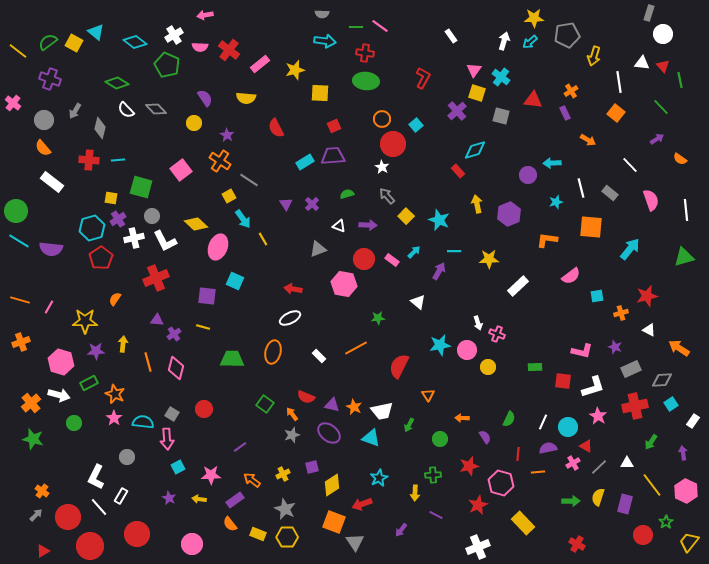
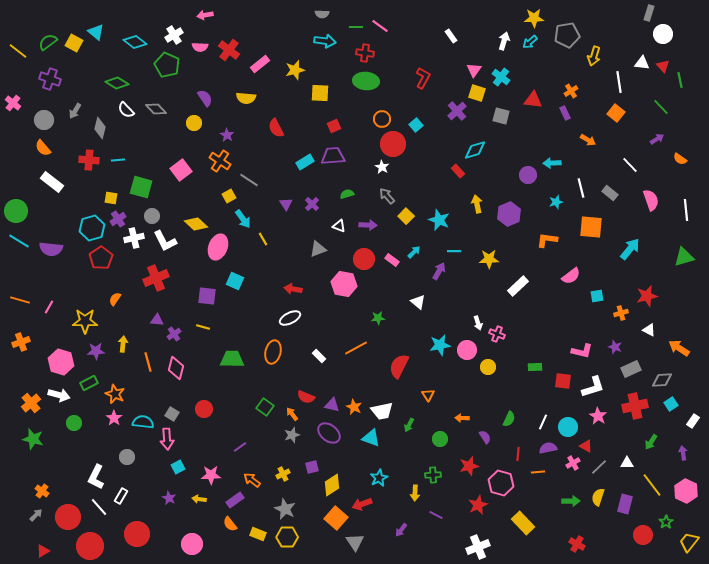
green square at (265, 404): moved 3 px down
orange square at (334, 522): moved 2 px right, 4 px up; rotated 20 degrees clockwise
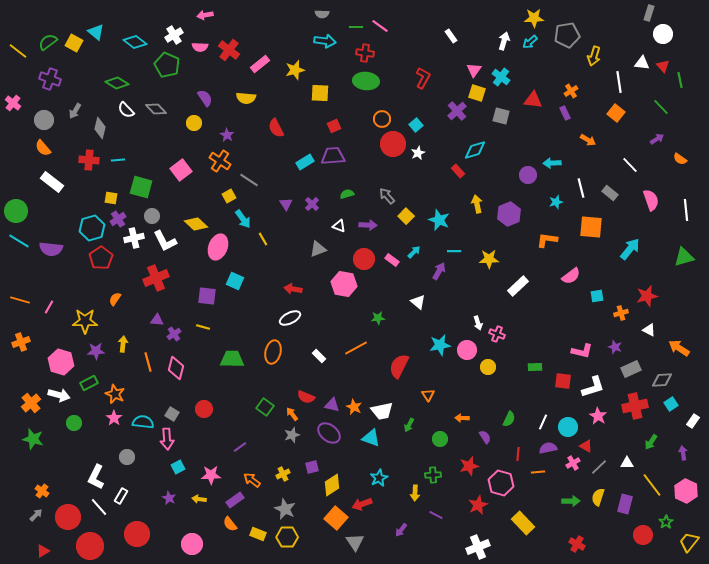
white star at (382, 167): moved 36 px right, 14 px up; rotated 16 degrees clockwise
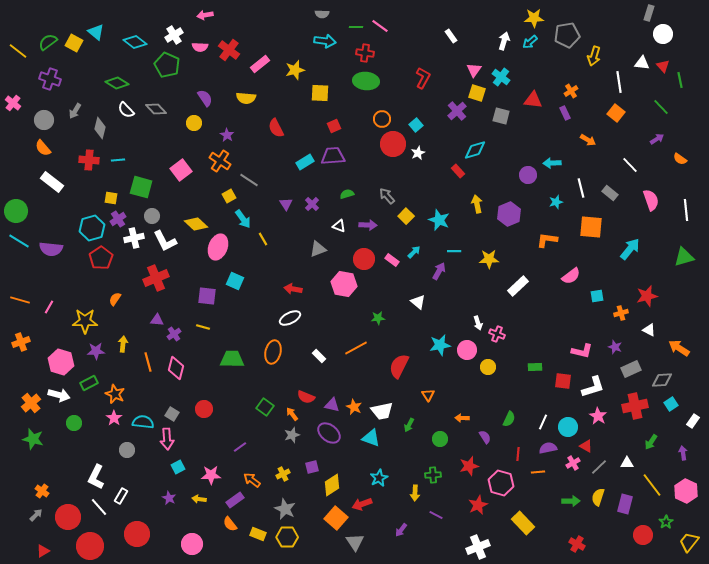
gray circle at (127, 457): moved 7 px up
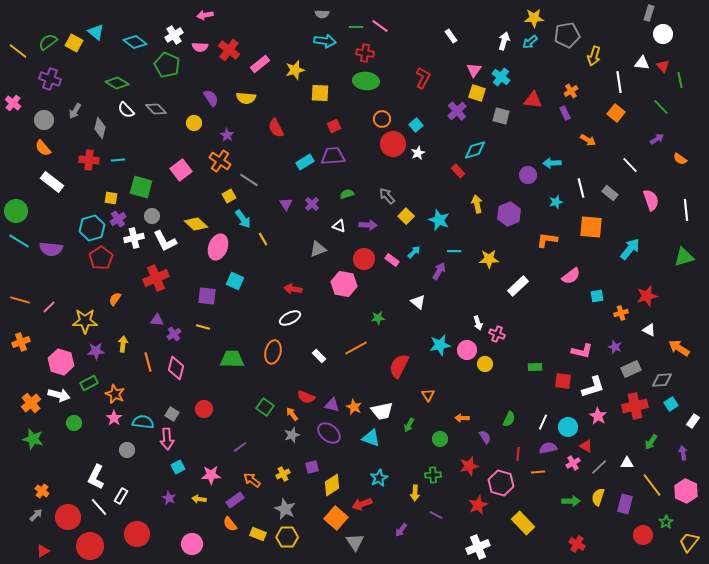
purple semicircle at (205, 98): moved 6 px right
pink line at (49, 307): rotated 16 degrees clockwise
yellow circle at (488, 367): moved 3 px left, 3 px up
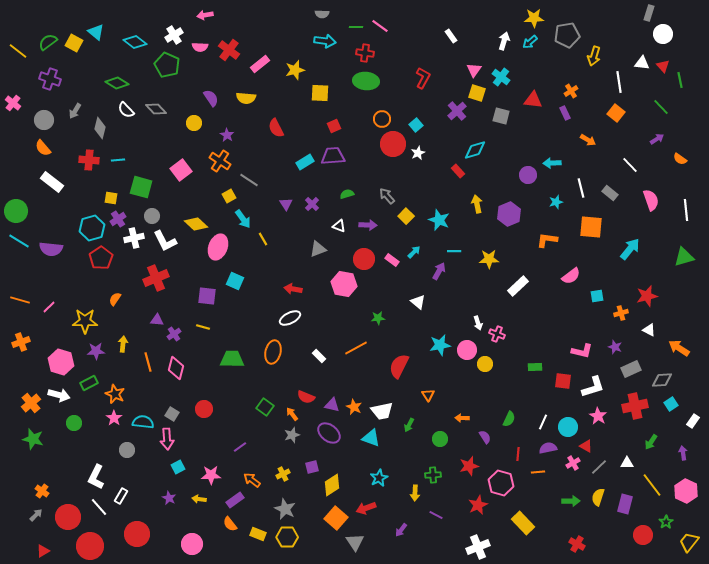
red arrow at (362, 504): moved 4 px right, 4 px down
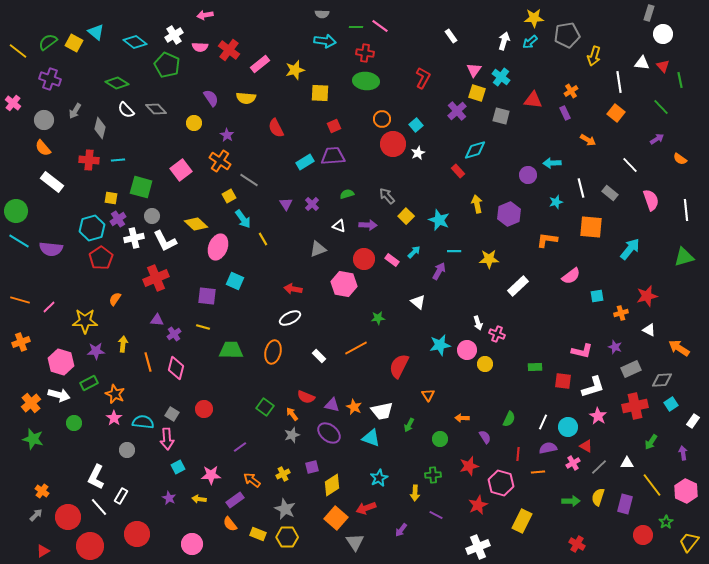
green trapezoid at (232, 359): moved 1 px left, 9 px up
yellow rectangle at (523, 523): moved 1 px left, 2 px up; rotated 70 degrees clockwise
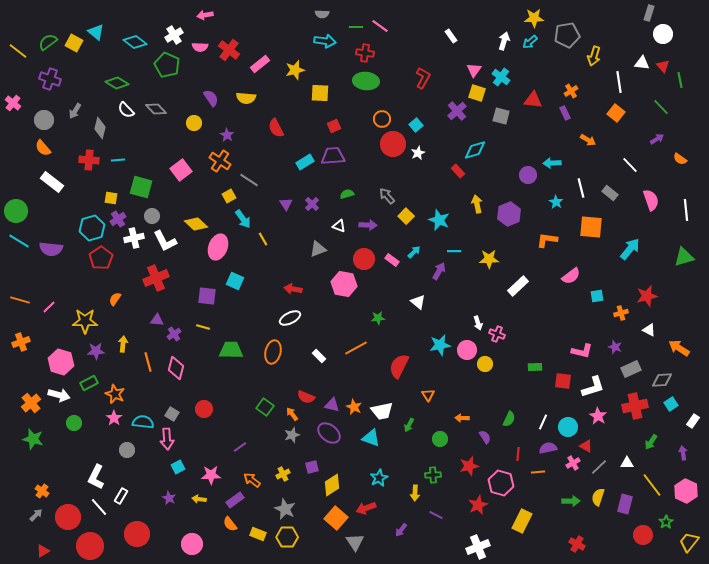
cyan star at (556, 202): rotated 24 degrees counterclockwise
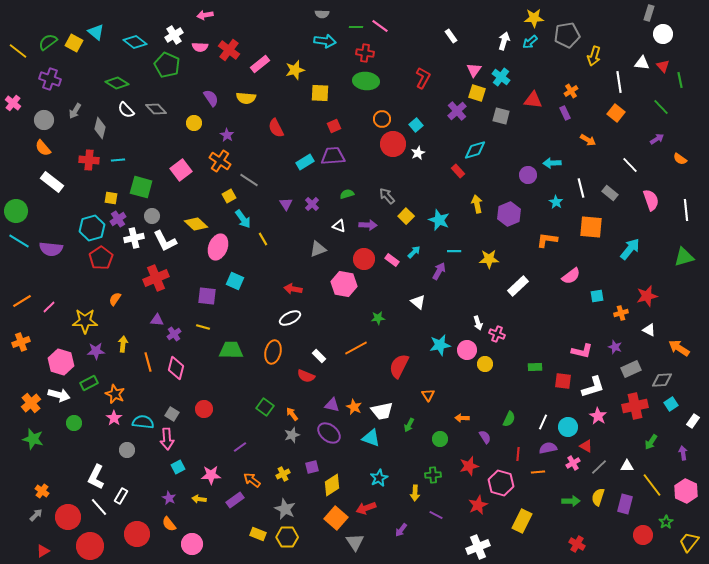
orange line at (20, 300): moved 2 px right, 1 px down; rotated 48 degrees counterclockwise
red semicircle at (306, 397): moved 21 px up
white triangle at (627, 463): moved 3 px down
orange semicircle at (230, 524): moved 61 px left
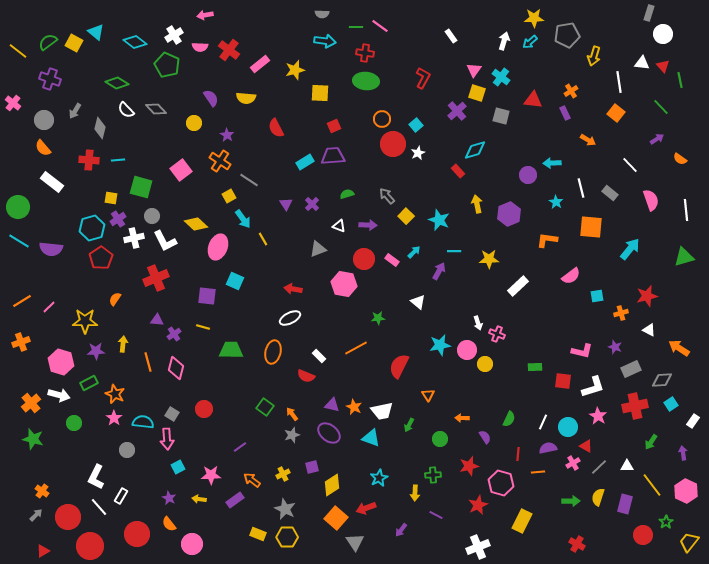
green circle at (16, 211): moved 2 px right, 4 px up
